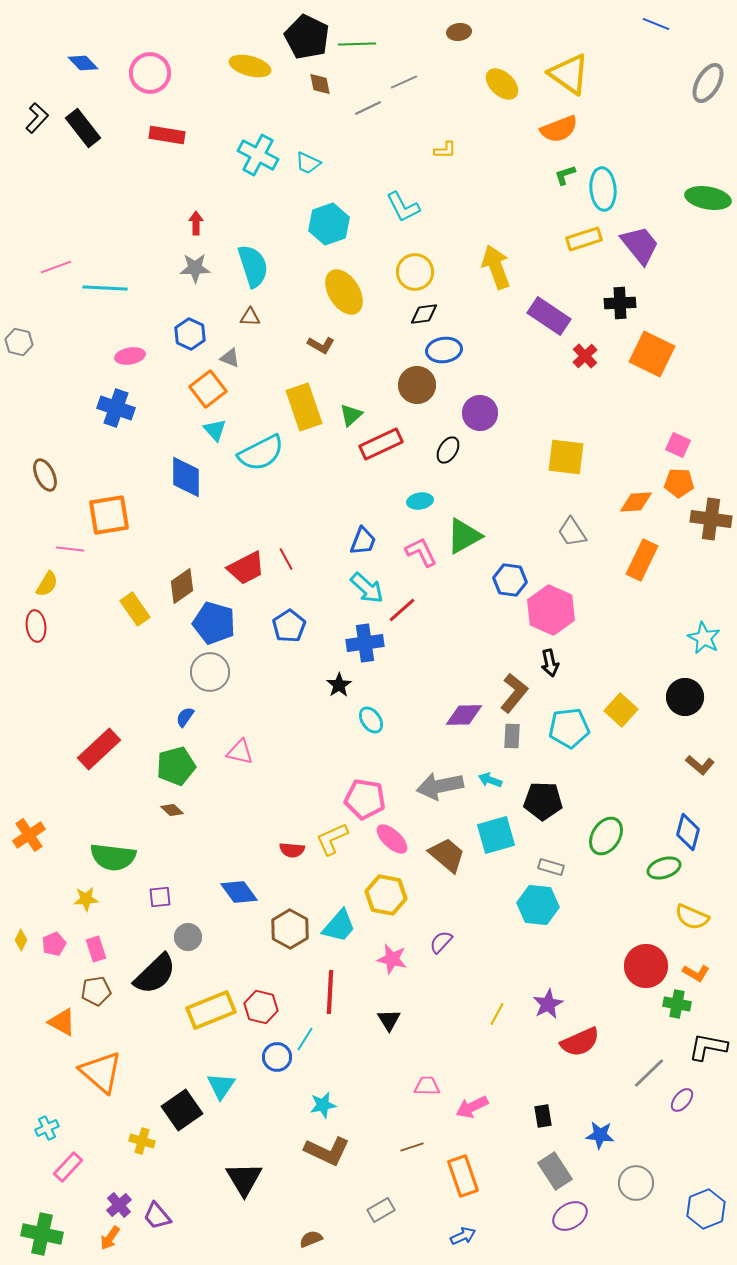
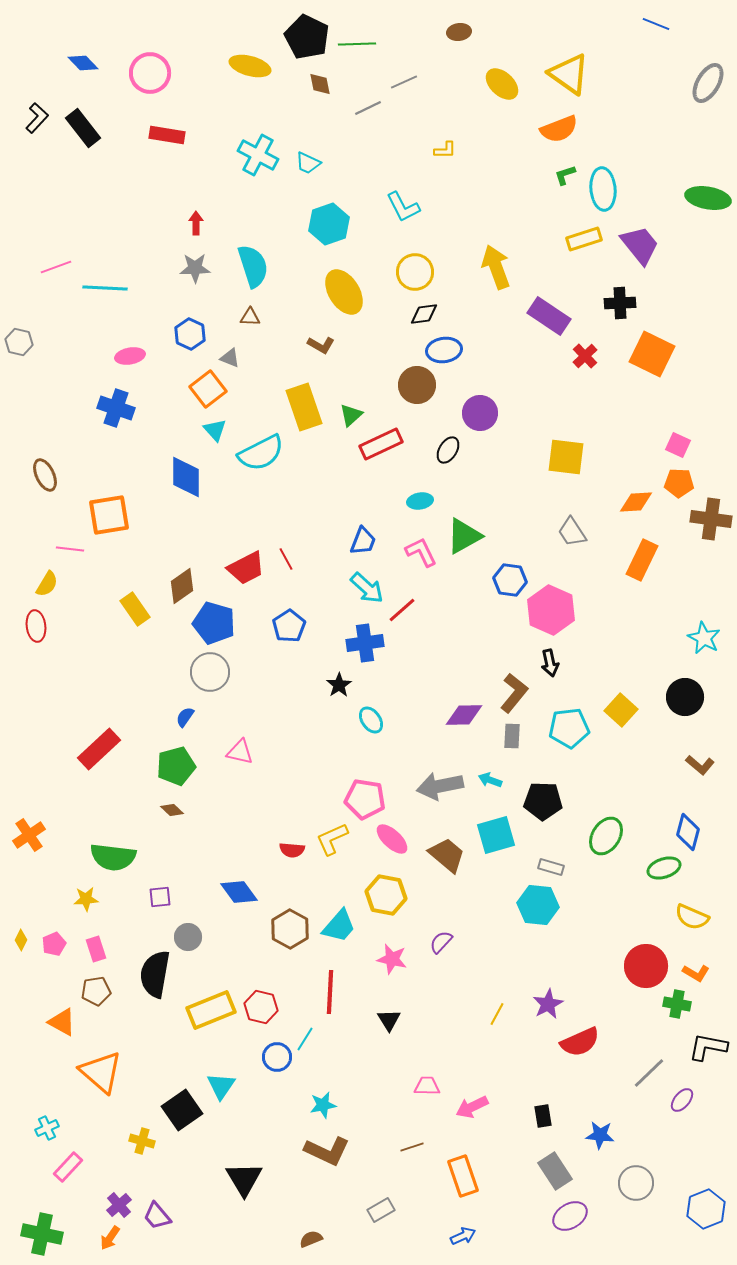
black semicircle at (155, 974): rotated 144 degrees clockwise
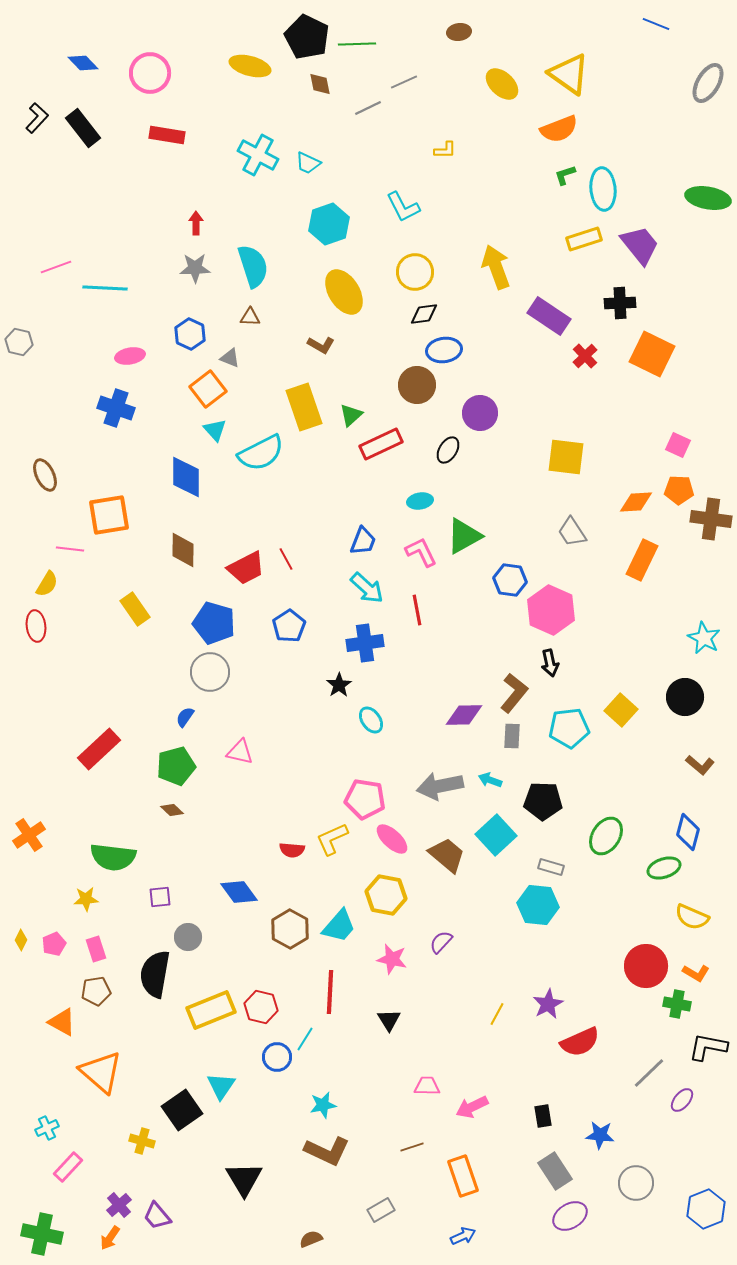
orange pentagon at (679, 483): moved 7 px down
brown diamond at (182, 586): moved 1 px right, 36 px up; rotated 54 degrees counterclockwise
red line at (402, 610): moved 15 px right; rotated 60 degrees counterclockwise
cyan square at (496, 835): rotated 27 degrees counterclockwise
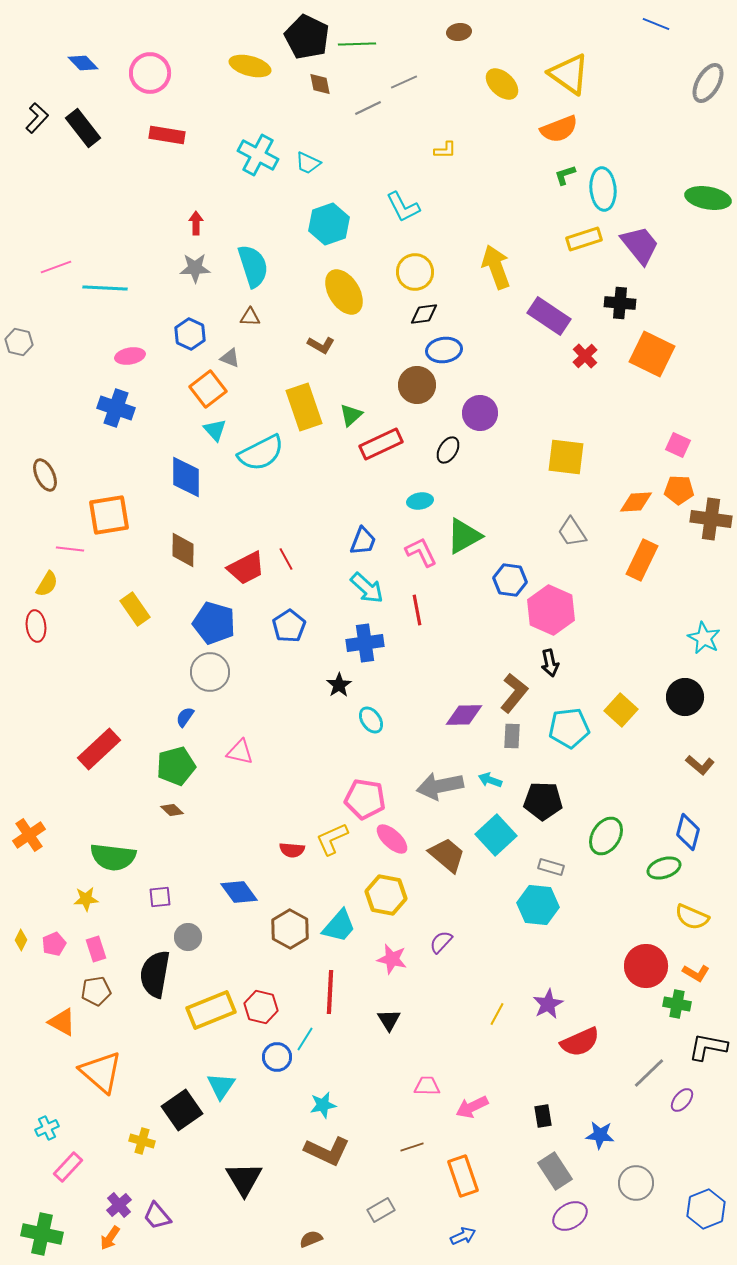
black cross at (620, 303): rotated 8 degrees clockwise
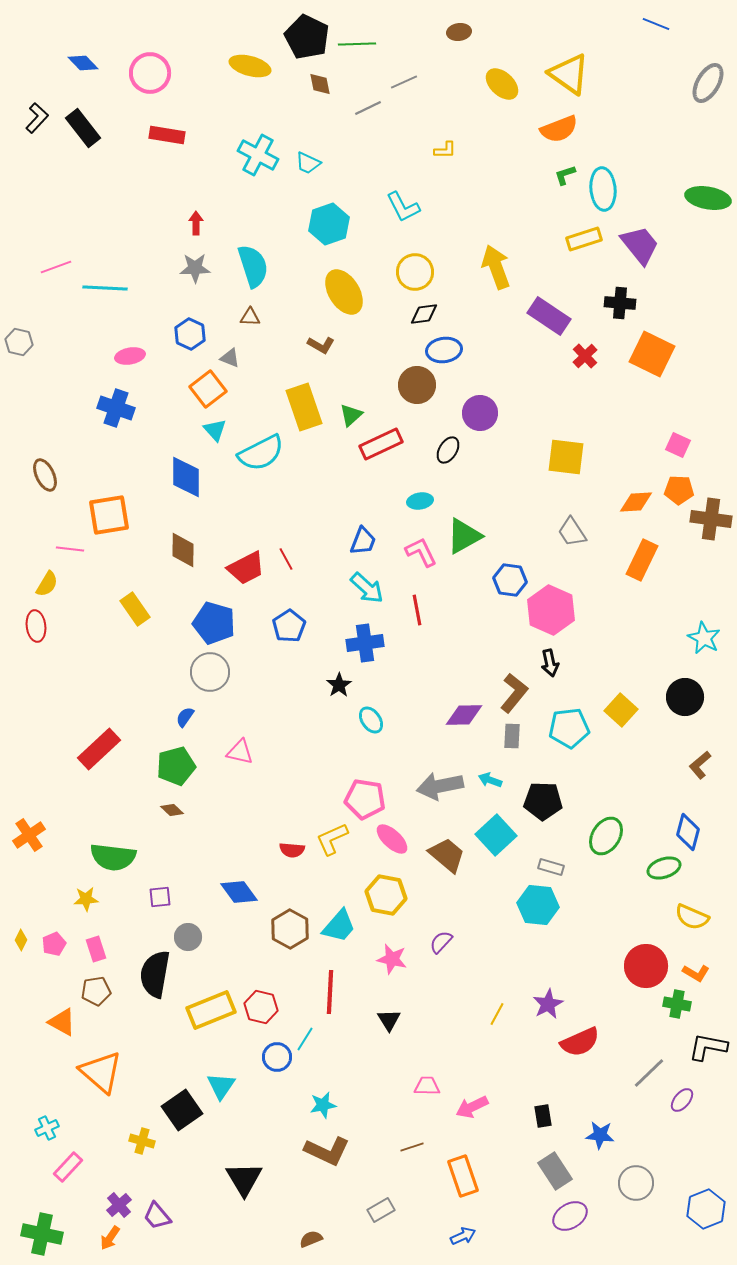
brown L-shape at (700, 765): rotated 100 degrees clockwise
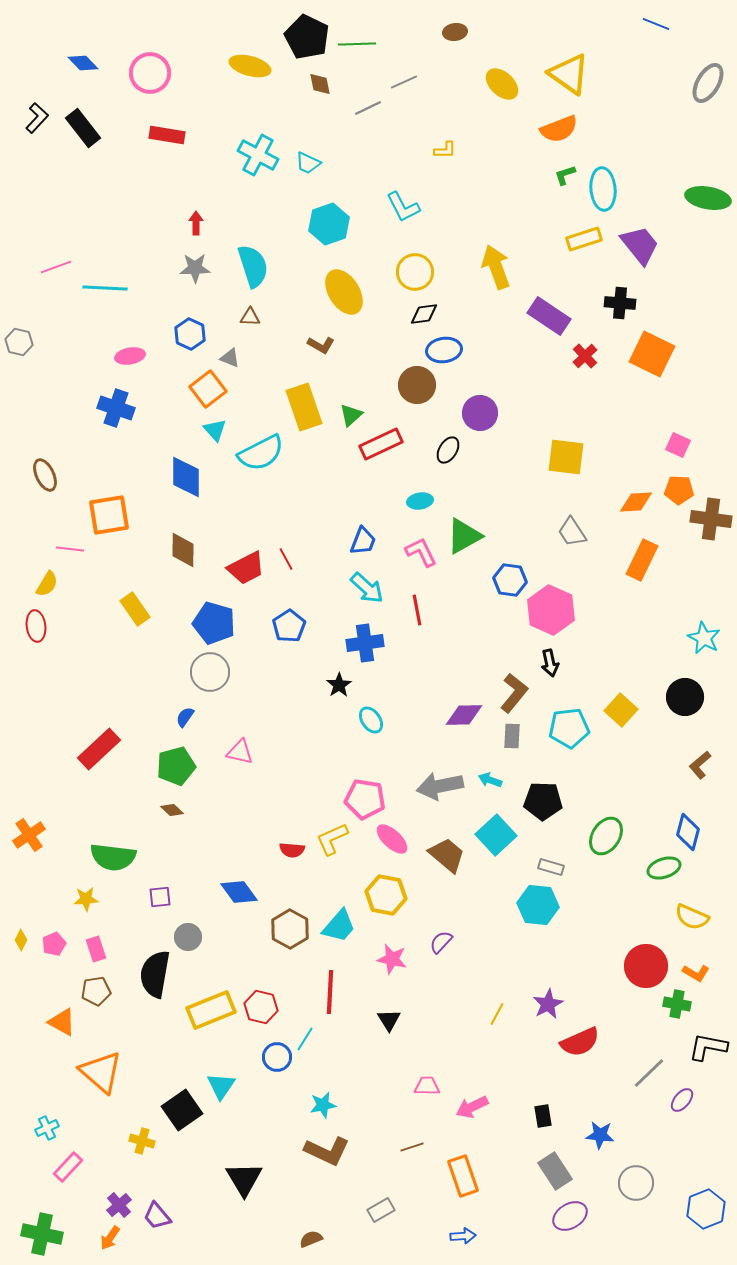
brown ellipse at (459, 32): moved 4 px left
blue arrow at (463, 1236): rotated 20 degrees clockwise
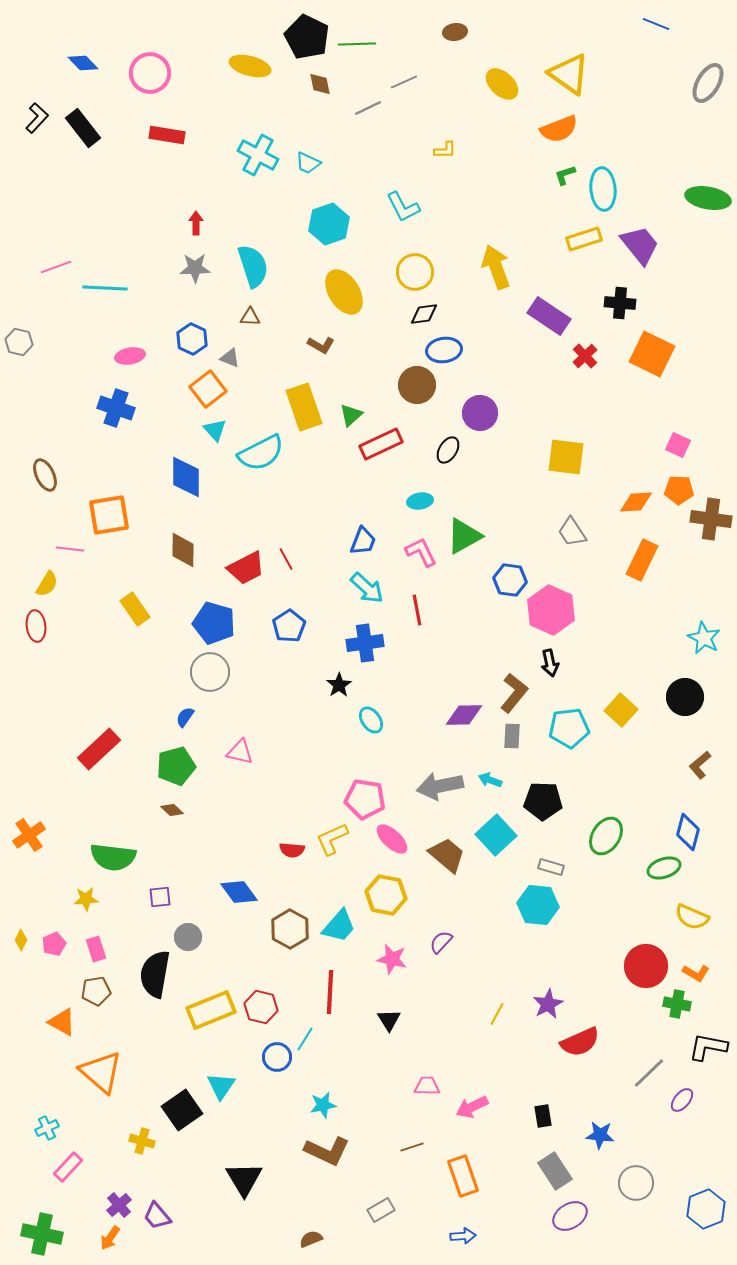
blue hexagon at (190, 334): moved 2 px right, 5 px down
